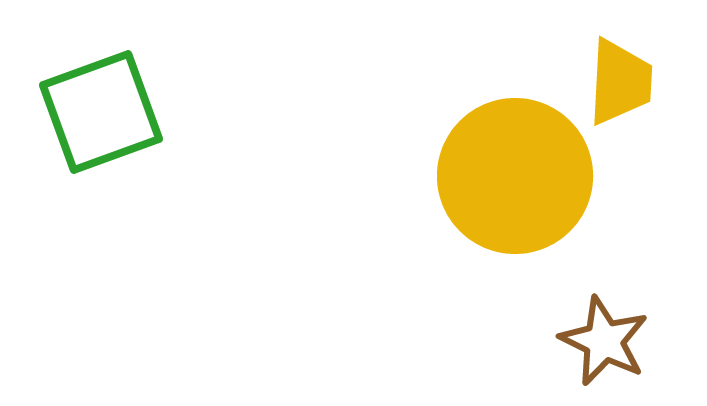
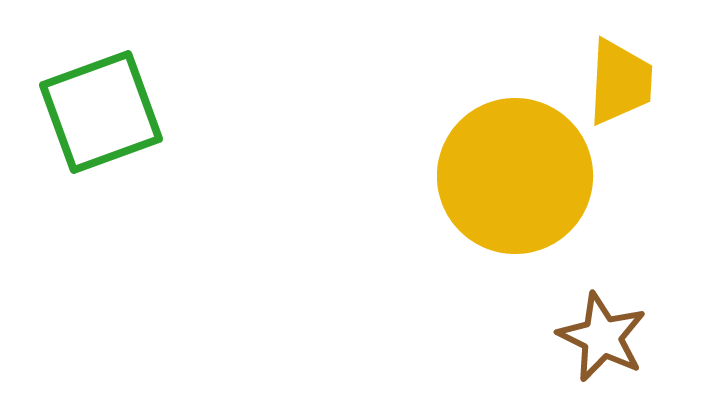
brown star: moved 2 px left, 4 px up
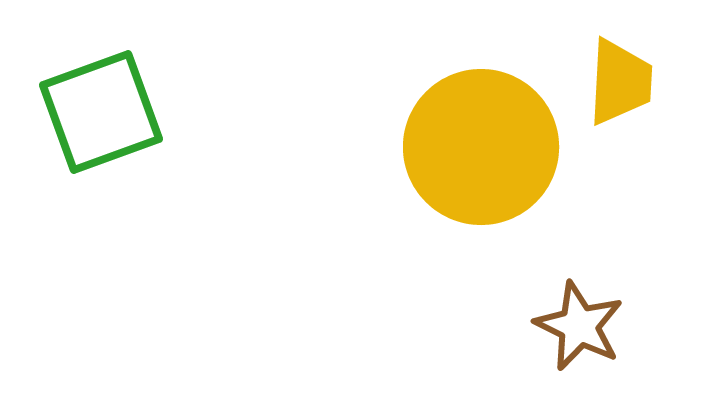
yellow circle: moved 34 px left, 29 px up
brown star: moved 23 px left, 11 px up
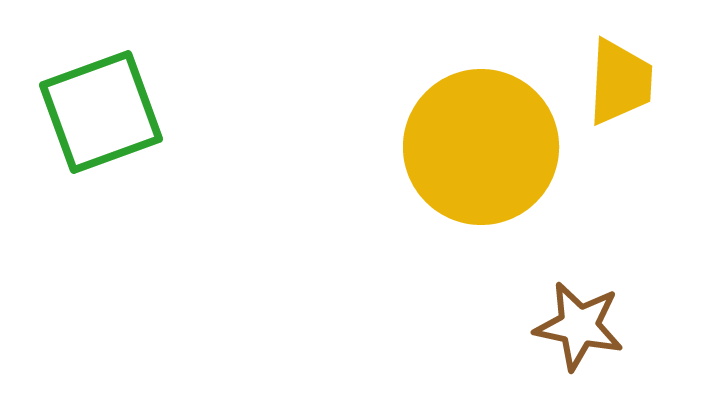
brown star: rotated 14 degrees counterclockwise
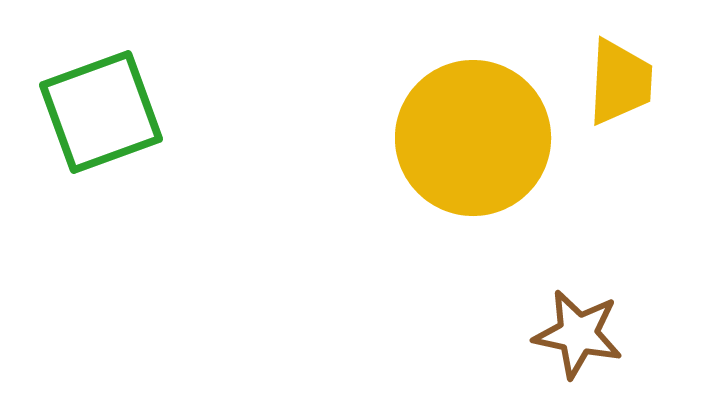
yellow circle: moved 8 px left, 9 px up
brown star: moved 1 px left, 8 px down
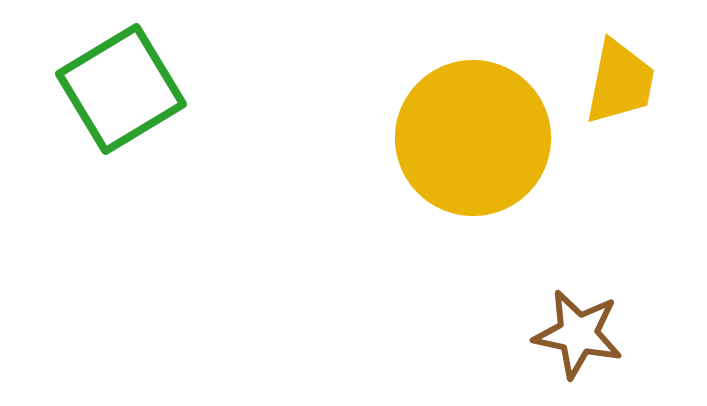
yellow trapezoid: rotated 8 degrees clockwise
green square: moved 20 px right, 23 px up; rotated 11 degrees counterclockwise
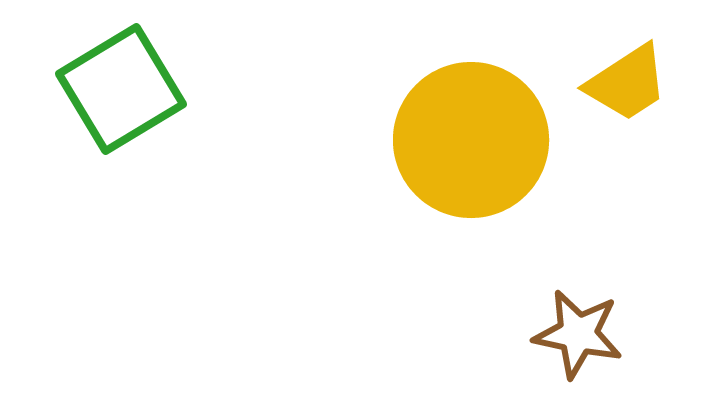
yellow trapezoid: moved 7 px right, 1 px down; rotated 46 degrees clockwise
yellow circle: moved 2 px left, 2 px down
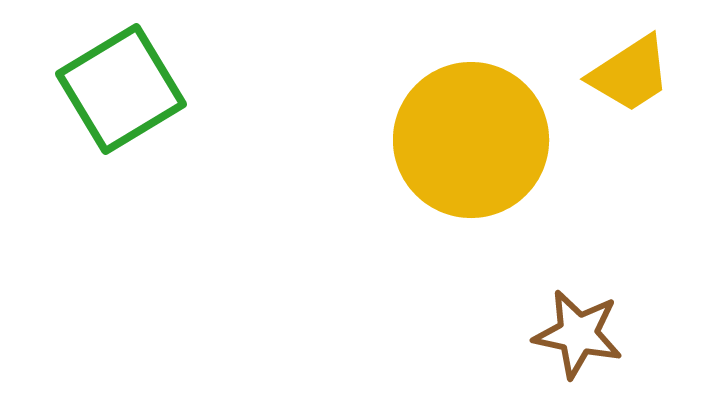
yellow trapezoid: moved 3 px right, 9 px up
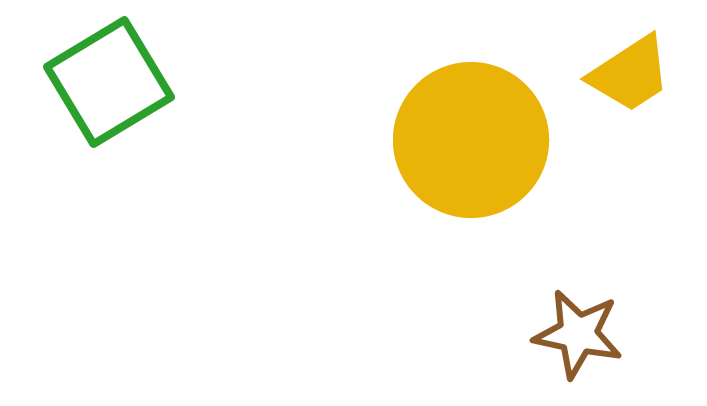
green square: moved 12 px left, 7 px up
